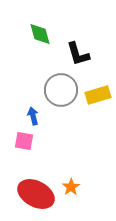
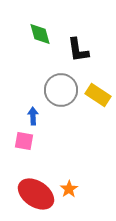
black L-shape: moved 4 px up; rotated 8 degrees clockwise
yellow rectangle: rotated 50 degrees clockwise
blue arrow: rotated 12 degrees clockwise
orange star: moved 2 px left, 2 px down
red ellipse: rotated 6 degrees clockwise
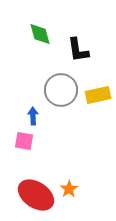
yellow rectangle: rotated 45 degrees counterclockwise
red ellipse: moved 1 px down
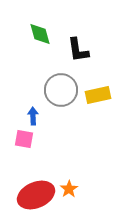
pink square: moved 2 px up
red ellipse: rotated 57 degrees counterclockwise
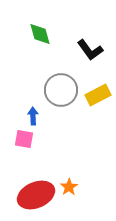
black L-shape: moved 12 px right; rotated 28 degrees counterclockwise
yellow rectangle: rotated 15 degrees counterclockwise
orange star: moved 2 px up
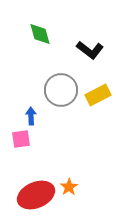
black L-shape: rotated 16 degrees counterclockwise
blue arrow: moved 2 px left
pink square: moved 3 px left; rotated 18 degrees counterclockwise
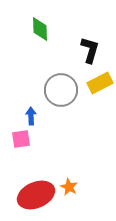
green diamond: moved 5 px up; rotated 15 degrees clockwise
black L-shape: rotated 112 degrees counterclockwise
yellow rectangle: moved 2 px right, 12 px up
orange star: rotated 12 degrees counterclockwise
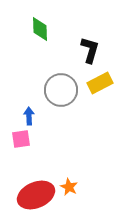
blue arrow: moved 2 px left
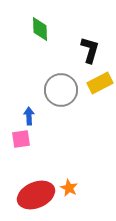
orange star: moved 1 px down
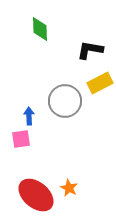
black L-shape: rotated 96 degrees counterclockwise
gray circle: moved 4 px right, 11 px down
red ellipse: rotated 63 degrees clockwise
